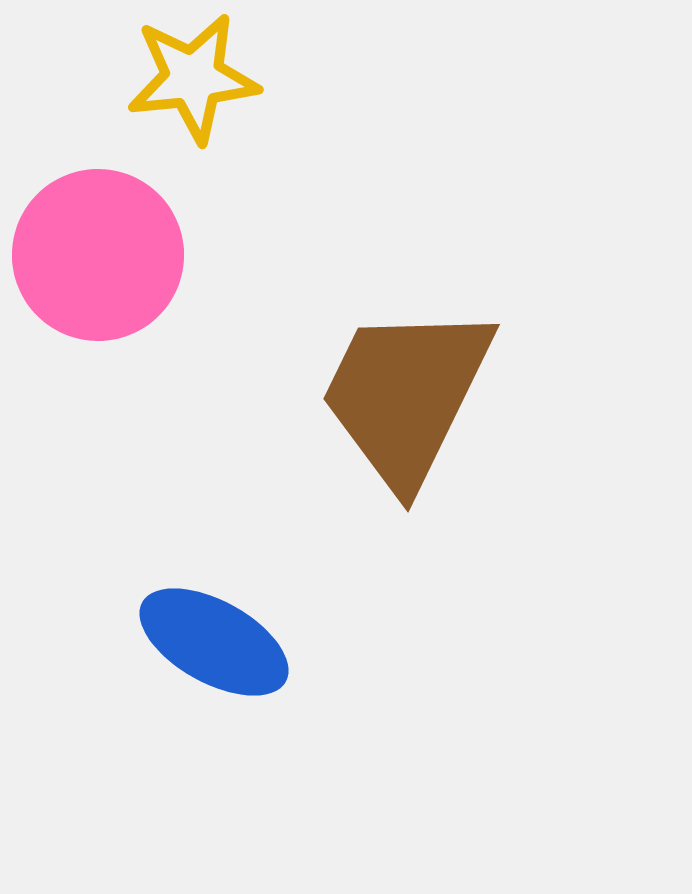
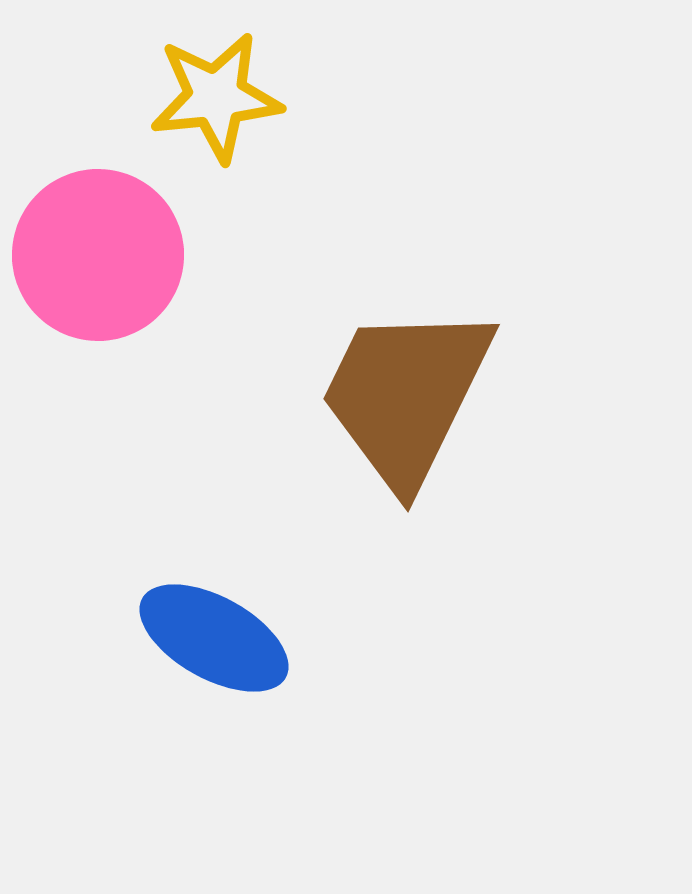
yellow star: moved 23 px right, 19 px down
blue ellipse: moved 4 px up
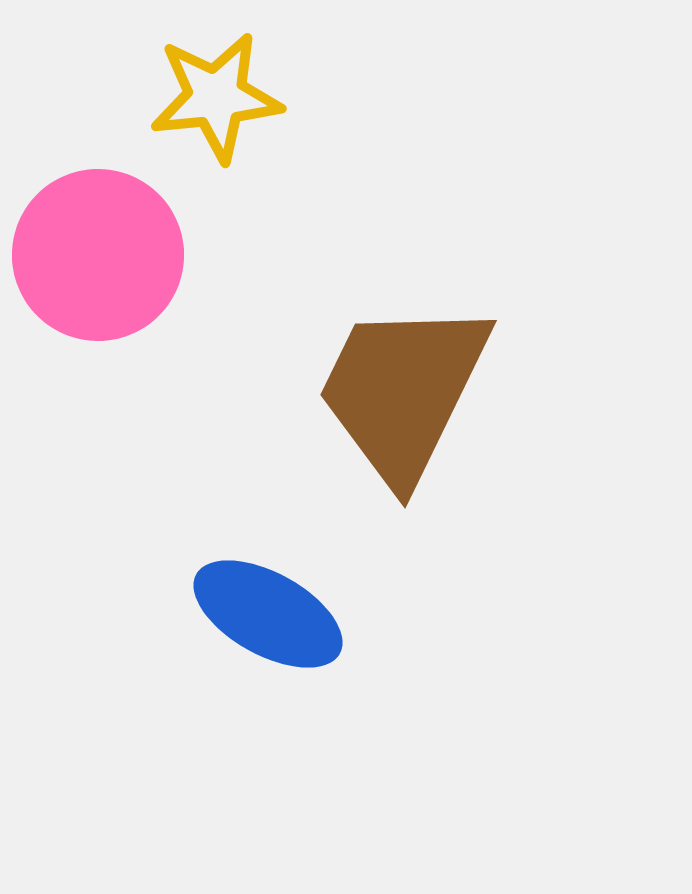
brown trapezoid: moved 3 px left, 4 px up
blue ellipse: moved 54 px right, 24 px up
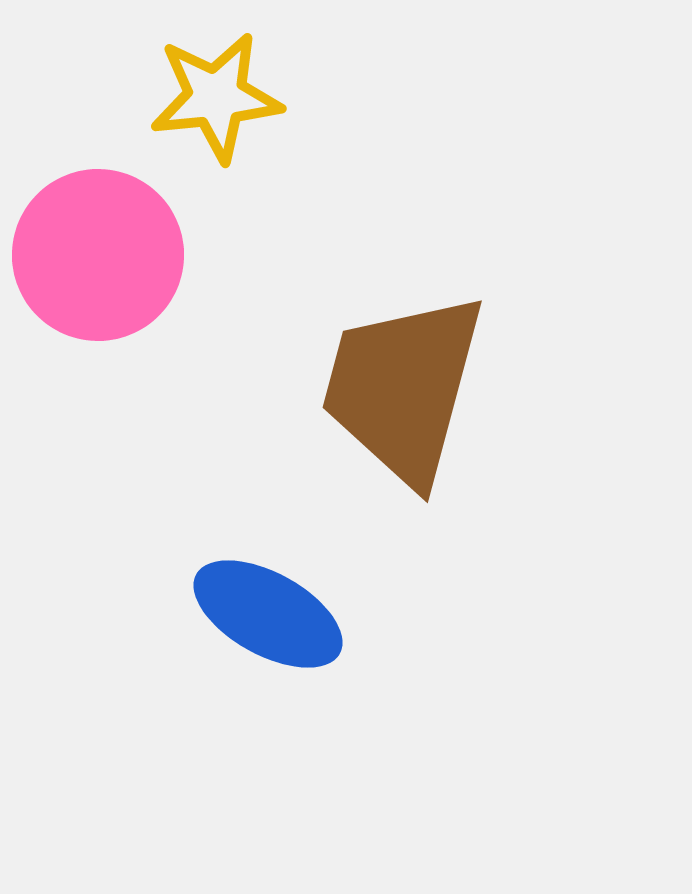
brown trapezoid: moved 3 px up; rotated 11 degrees counterclockwise
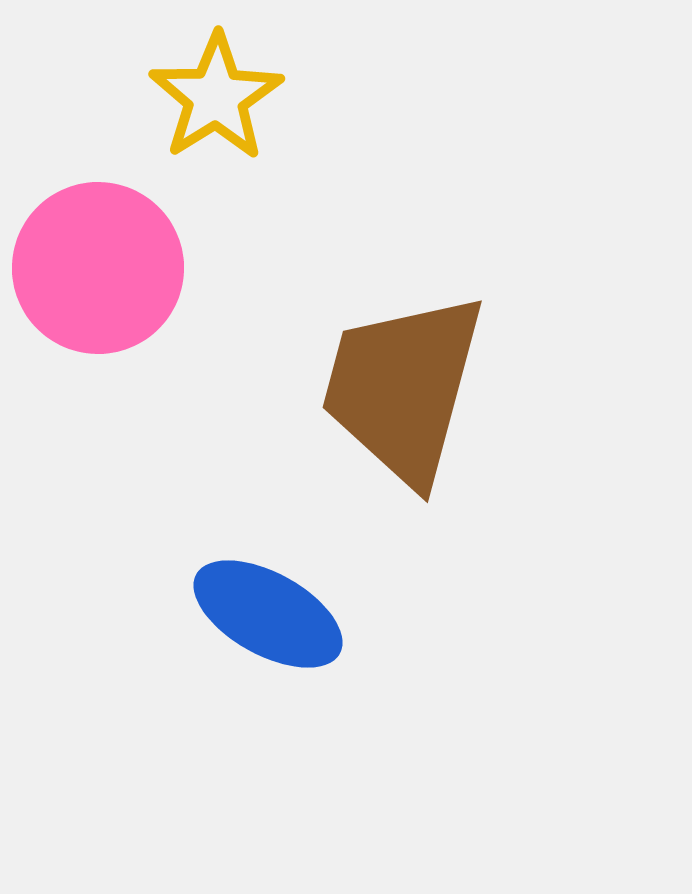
yellow star: rotated 26 degrees counterclockwise
pink circle: moved 13 px down
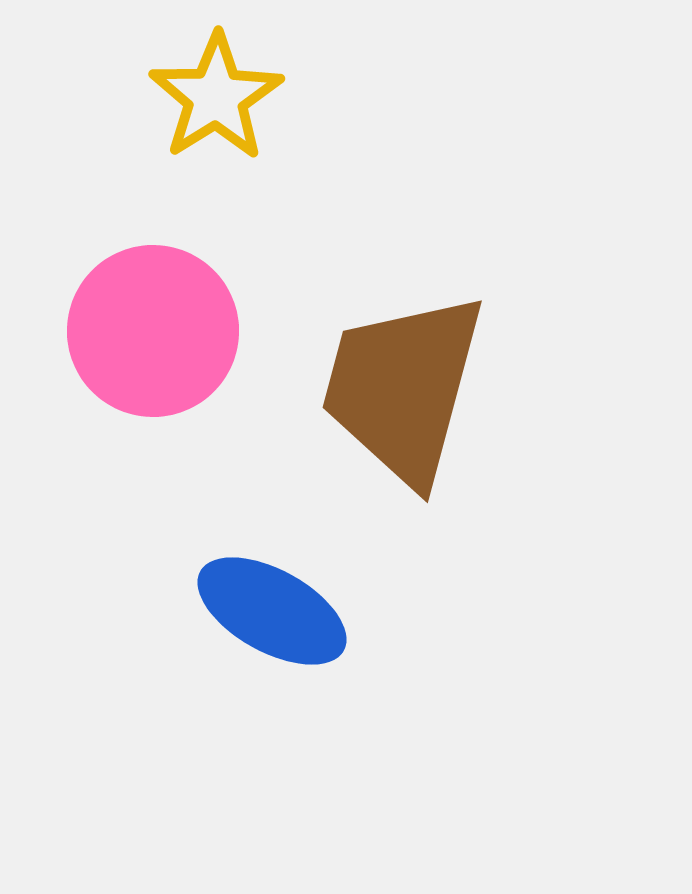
pink circle: moved 55 px right, 63 px down
blue ellipse: moved 4 px right, 3 px up
